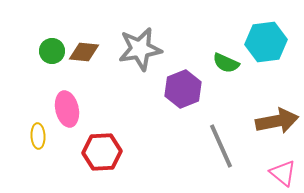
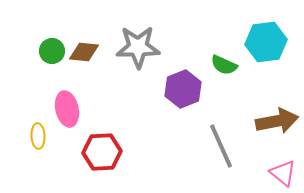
gray star: moved 2 px left, 2 px up; rotated 9 degrees clockwise
green semicircle: moved 2 px left, 2 px down
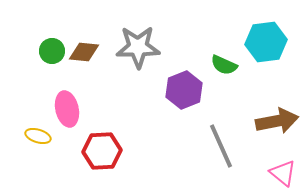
purple hexagon: moved 1 px right, 1 px down
yellow ellipse: rotated 70 degrees counterclockwise
red hexagon: moved 1 px up
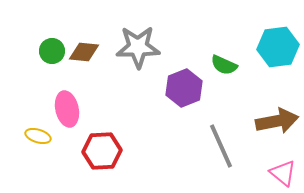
cyan hexagon: moved 12 px right, 5 px down
purple hexagon: moved 2 px up
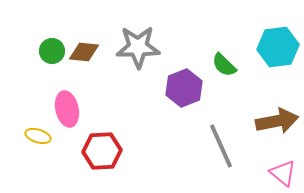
green semicircle: rotated 20 degrees clockwise
